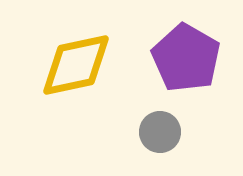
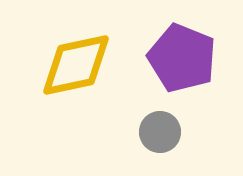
purple pentagon: moved 4 px left; rotated 8 degrees counterclockwise
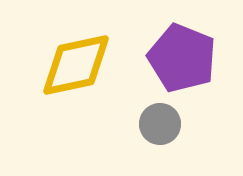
gray circle: moved 8 px up
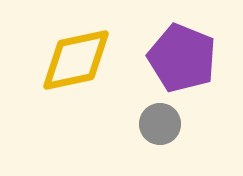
yellow diamond: moved 5 px up
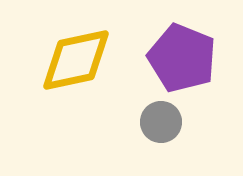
gray circle: moved 1 px right, 2 px up
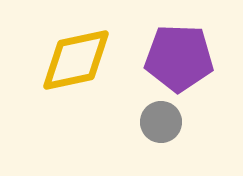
purple pentagon: moved 3 px left; rotated 20 degrees counterclockwise
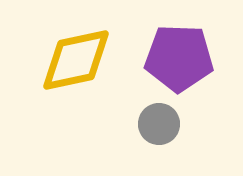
gray circle: moved 2 px left, 2 px down
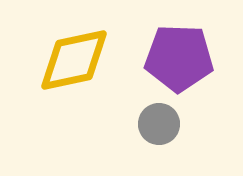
yellow diamond: moved 2 px left
